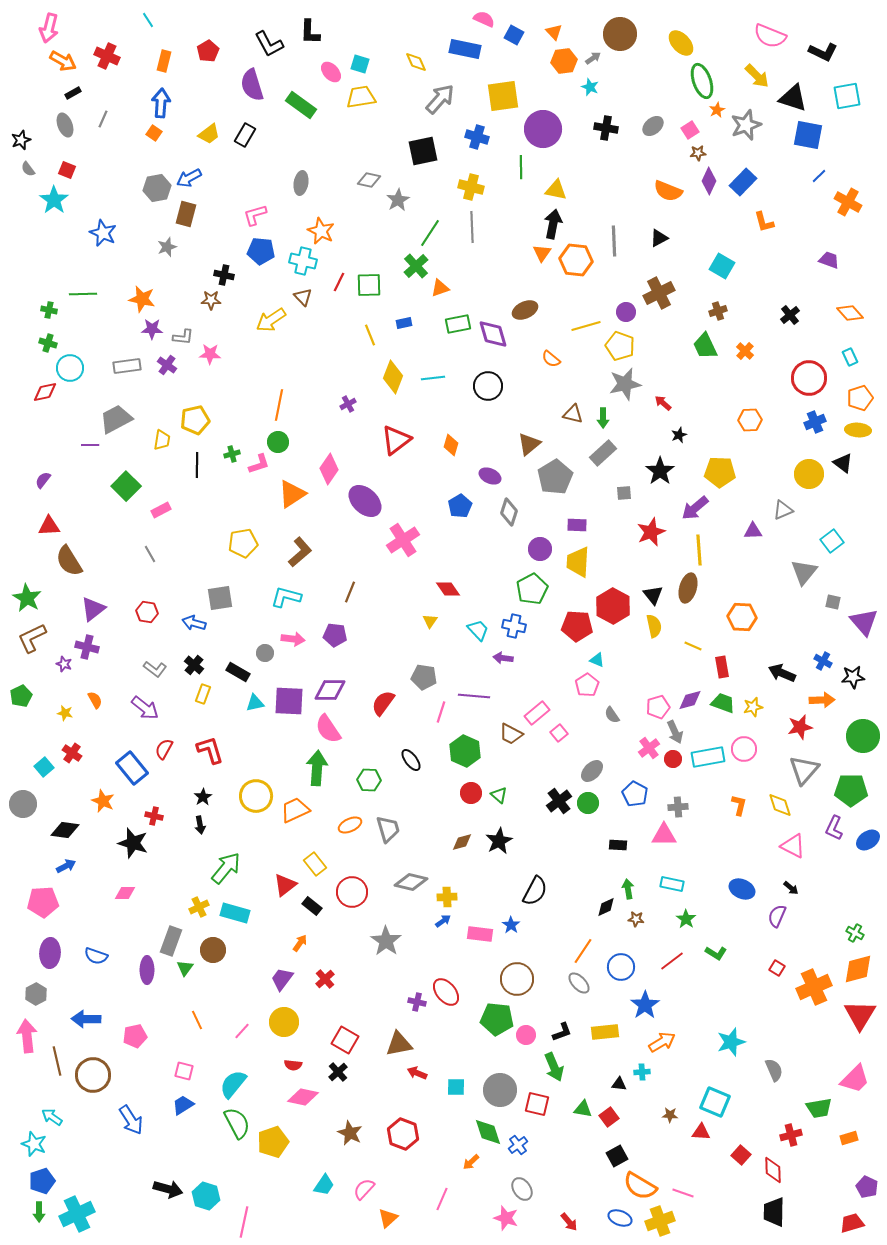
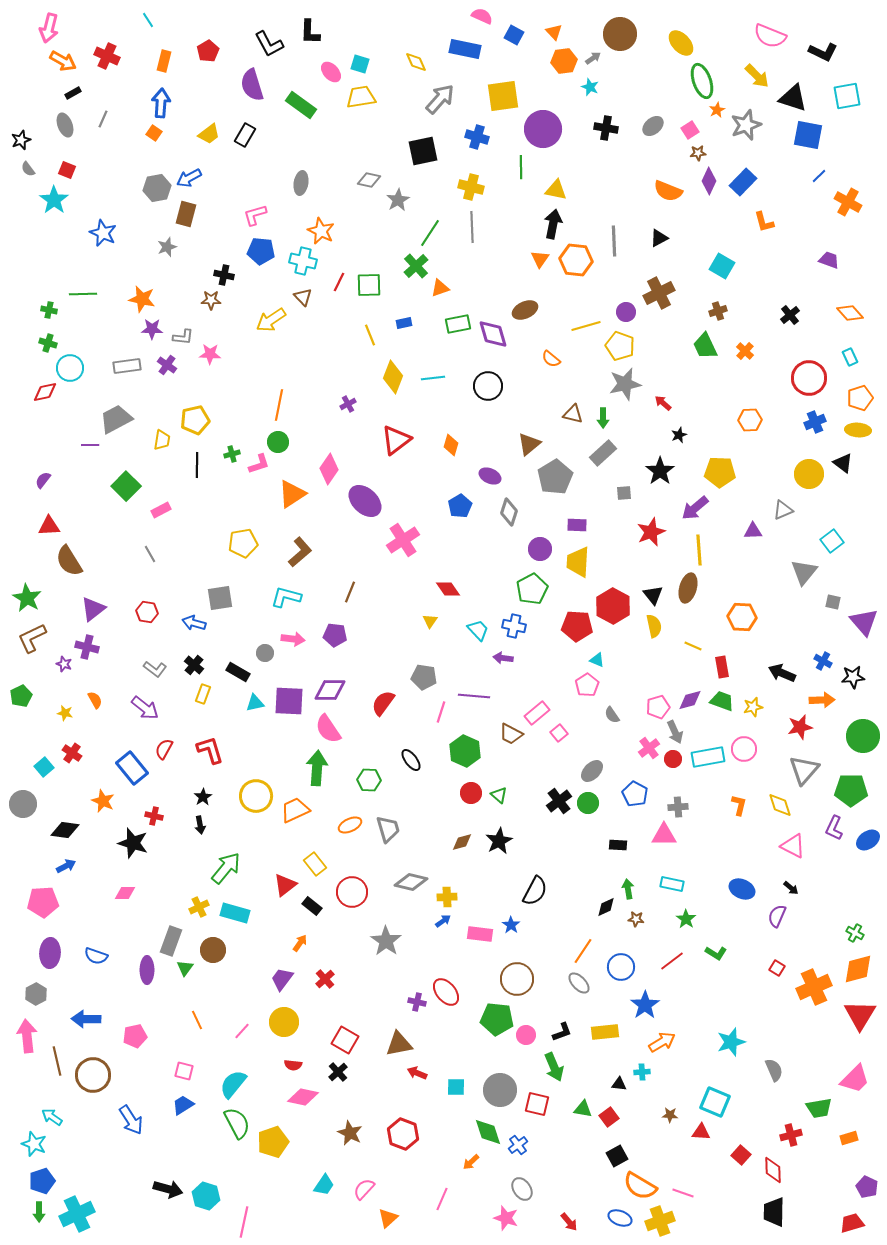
pink semicircle at (484, 19): moved 2 px left, 3 px up
orange triangle at (542, 253): moved 2 px left, 6 px down
green trapezoid at (723, 703): moved 1 px left, 2 px up
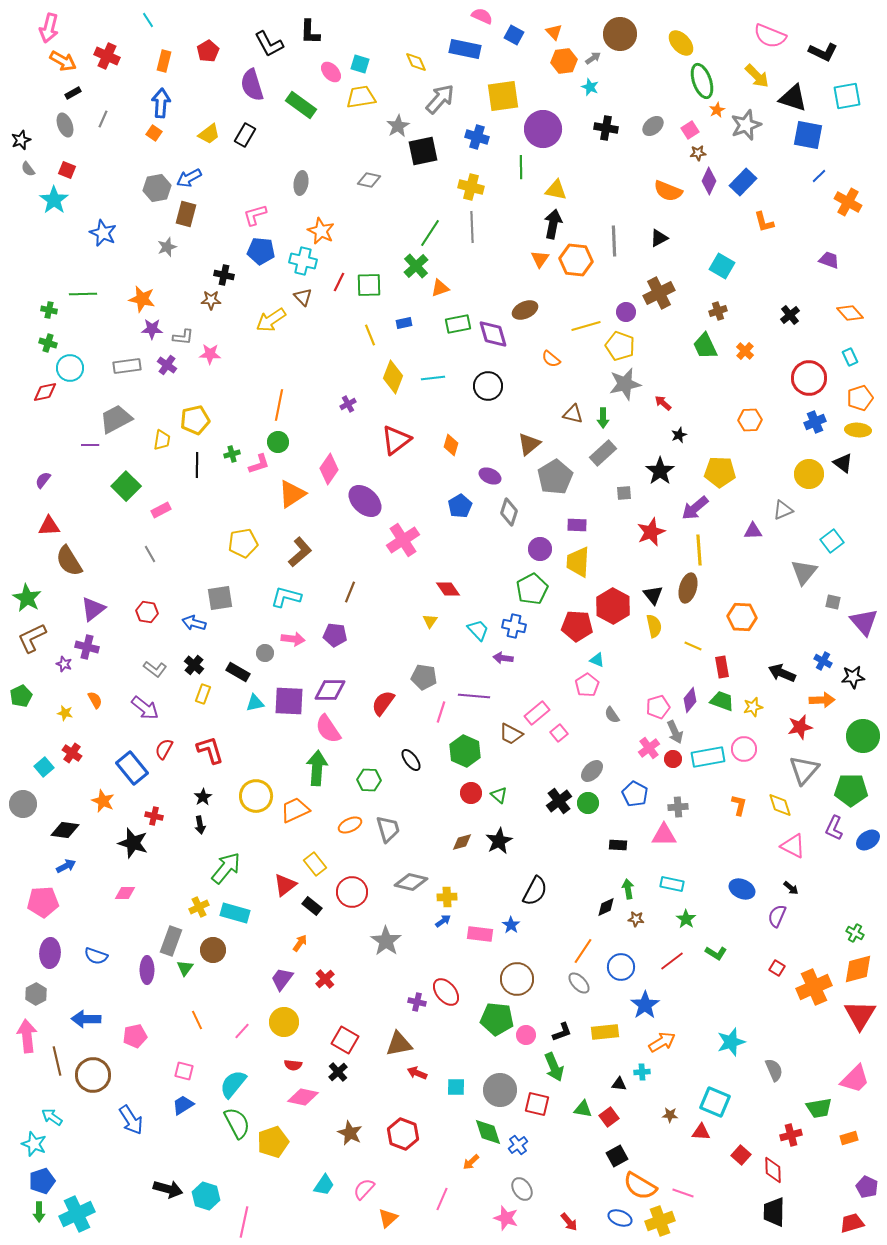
gray star at (398, 200): moved 74 px up
purple diamond at (690, 700): rotated 35 degrees counterclockwise
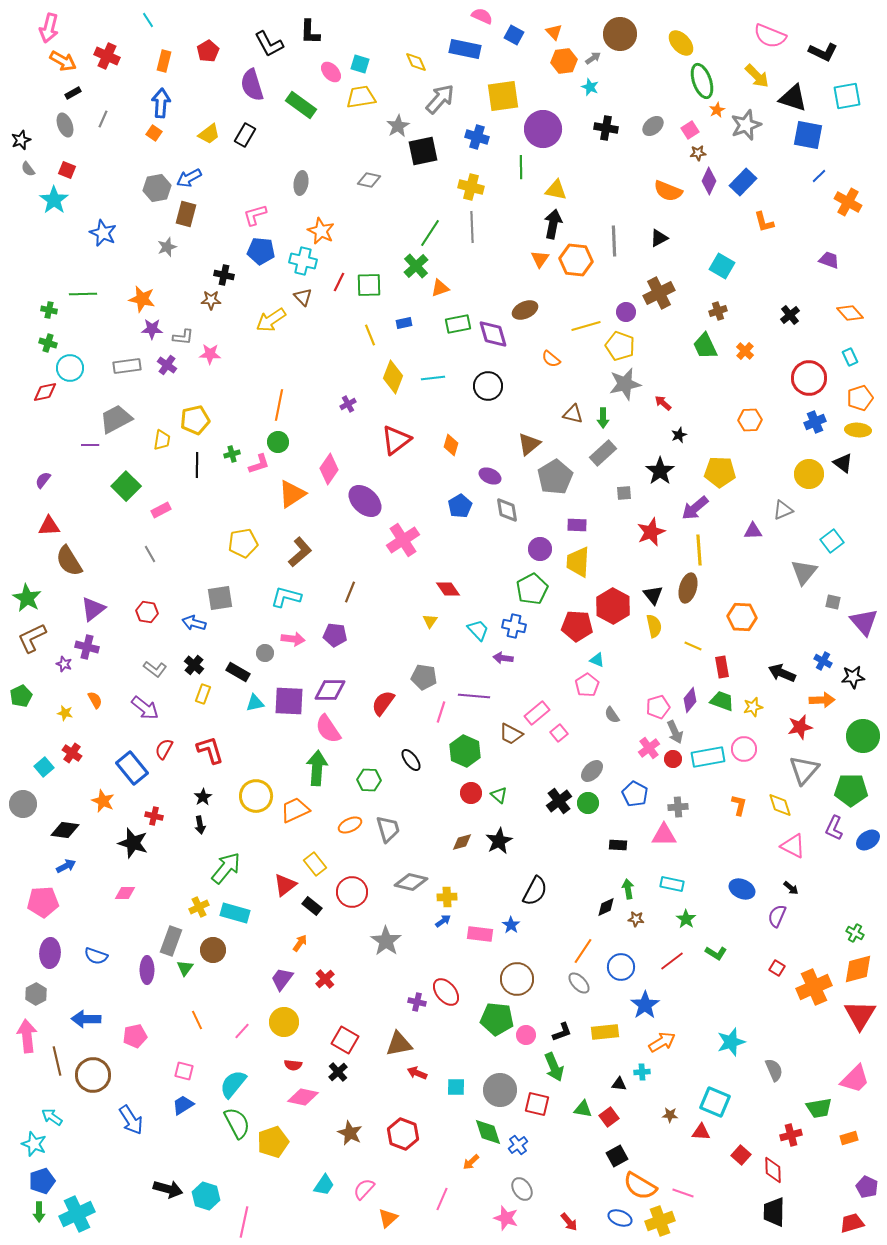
gray diamond at (509, 512): moved 2 px left, 2 px up; rotated 28 degrees counterclockwise
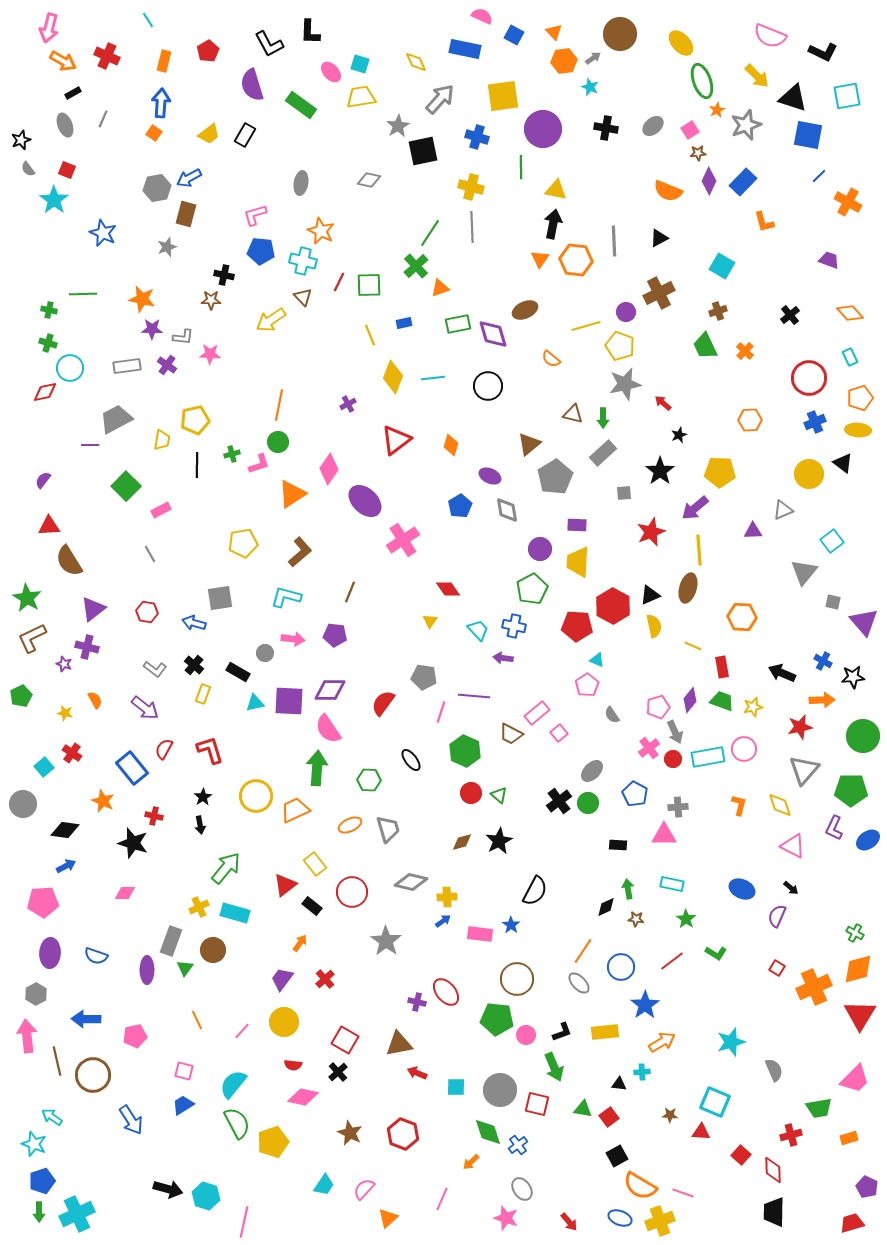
black triangle at (653, 595): moved 3 px left; rotated 45 degrees clockwise
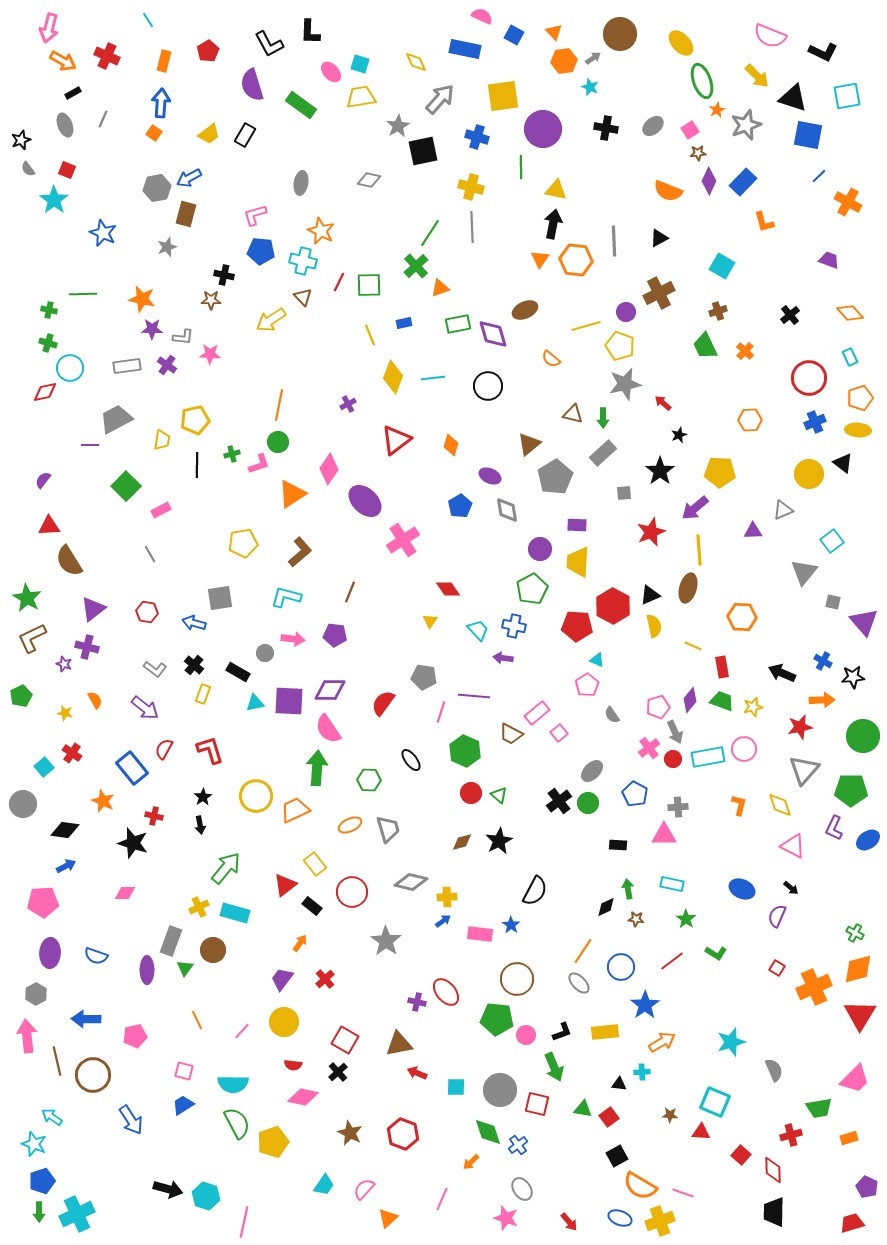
cyan semicircle at (233, 1084): rotated 128 degrees counterclockwise
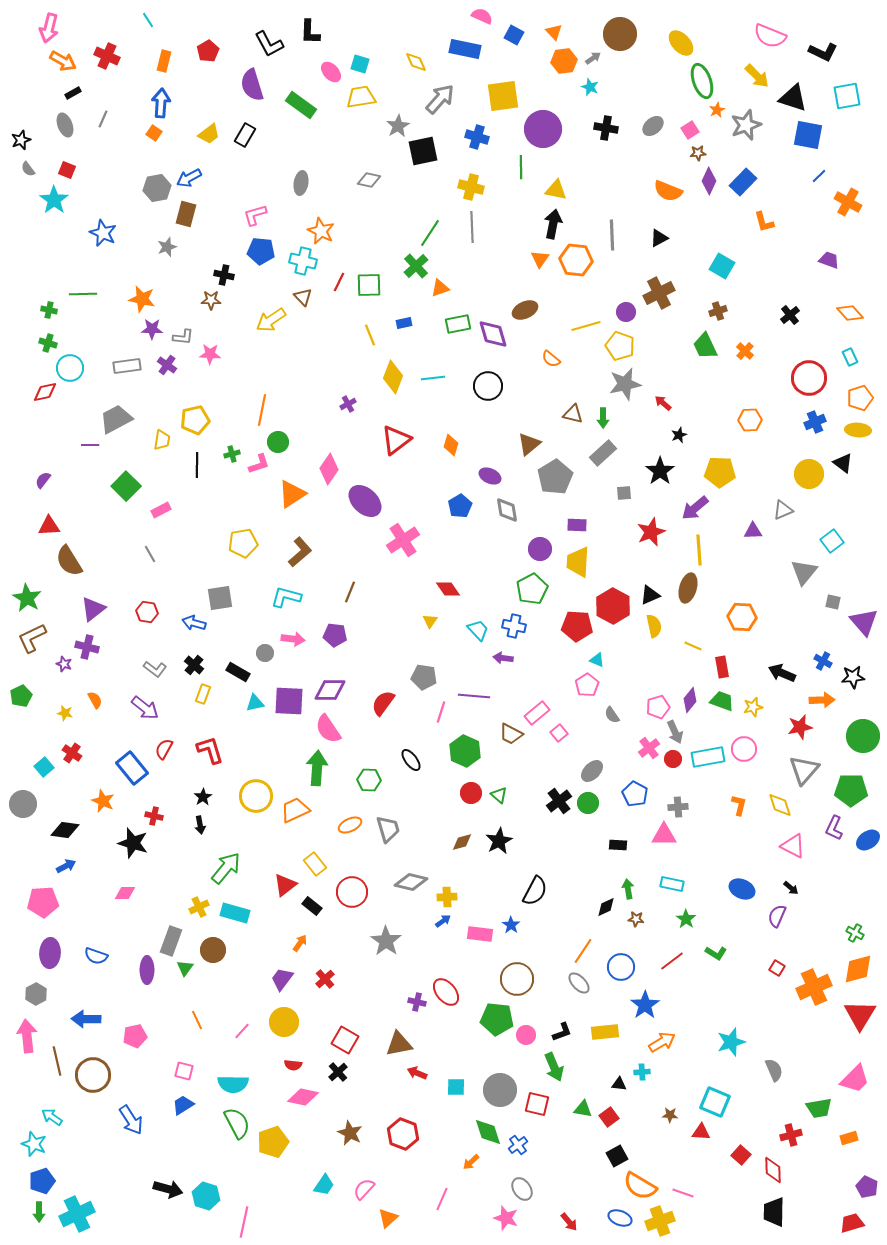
gray line at (614, 241): moved 2 px left, 6 px up
orange line at (279, 405): moved 17 px left, 5 px down
